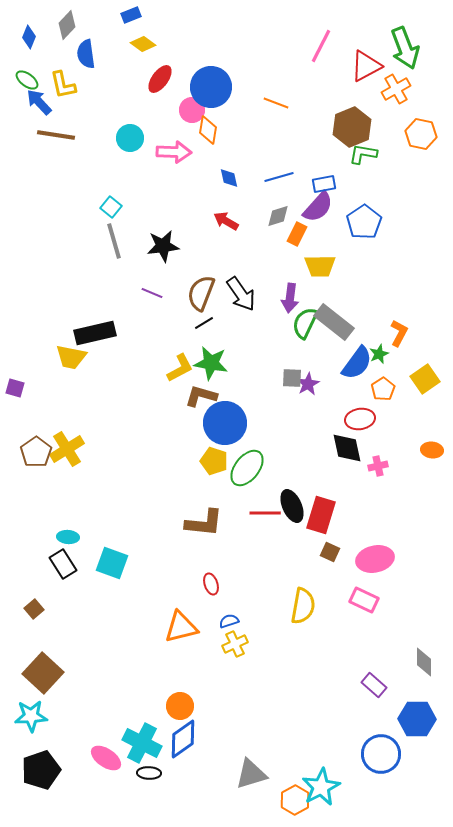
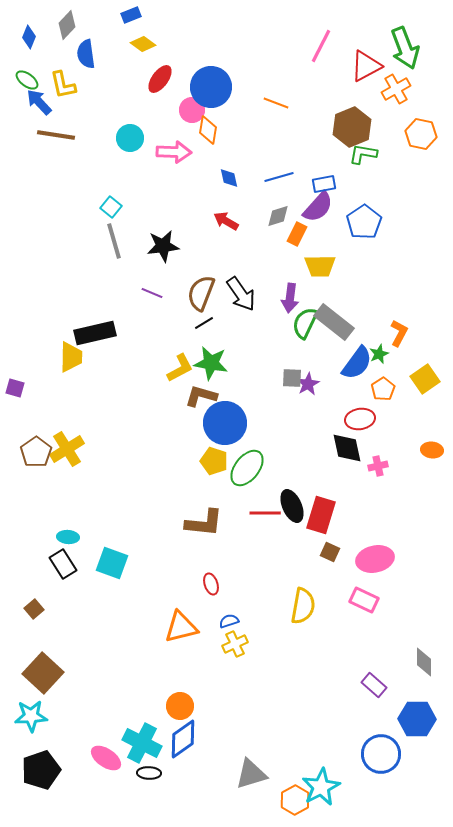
yellow trapezoid at (71, 357): rotated 100 degrees counterclockwise
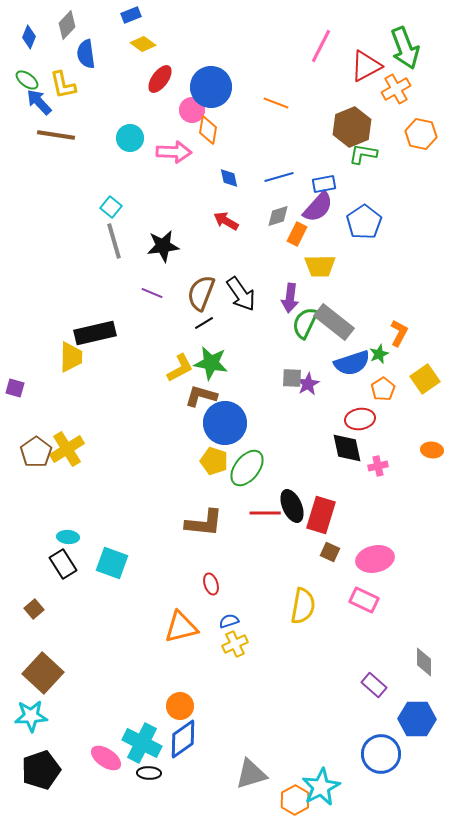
blue semicircle at (357, 363): moved 5 px left; rotated 36 degrees clockwise
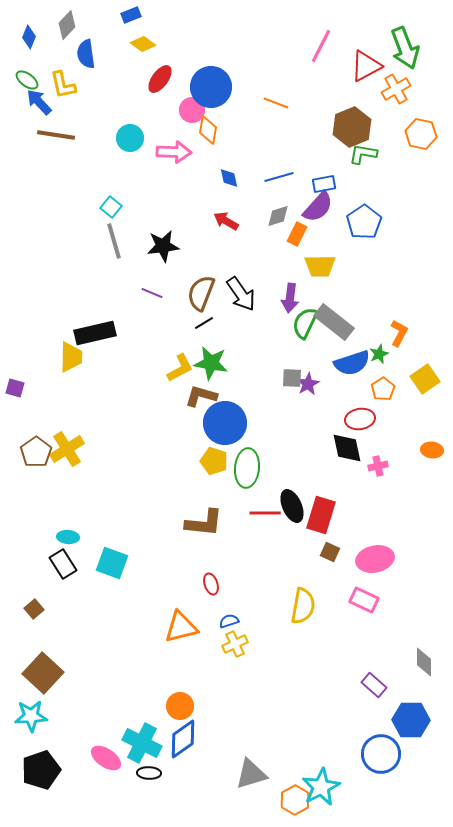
green ellipse at (247, 468): rotated 33 degrees counterclockwise
blue hexagon at (417, 719): moved 6 px left, 1 px down
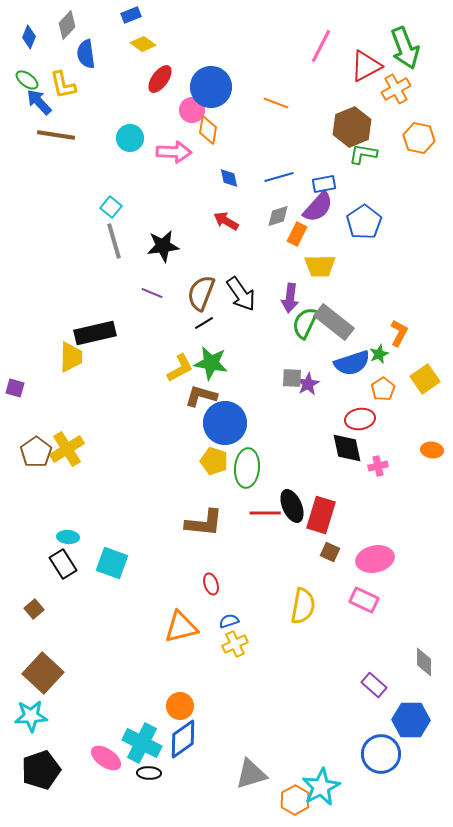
orange hexagon at (421, 134): moved 2 px left, 4 px down
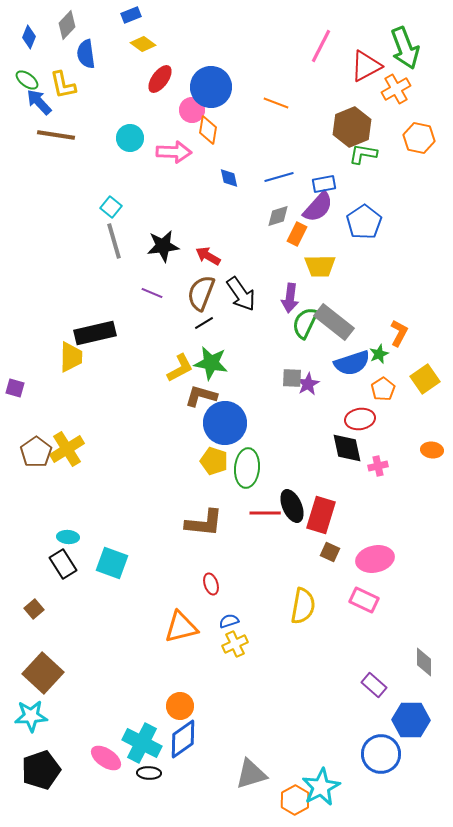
red arrow at (226, 221): moved 18 px left, 35 px down
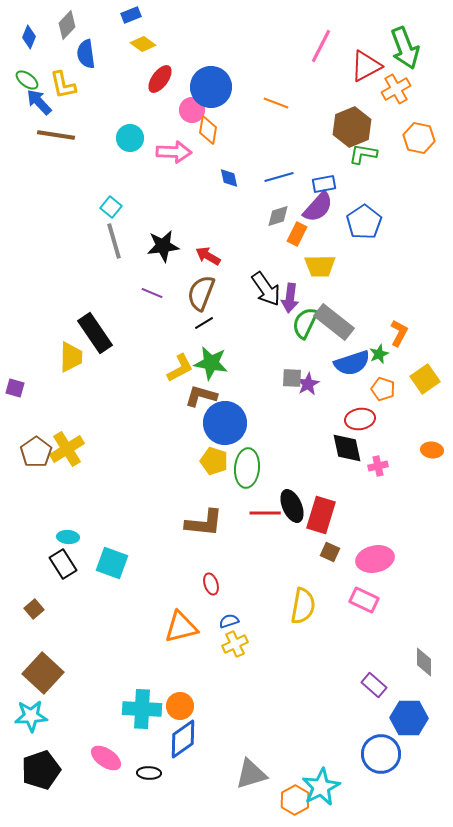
black arrow at (241, 294): moved 25 px right, 5 px up
black rectangle at (95, 333): rotated 69 degrees clockwise
orange pentagon at (383, 389): rotated 20 degrees counterclockwise
blue hexagon at (411, 720): moved 2 px left, 2 px up
cyan cross at (142, 743): moved 34 px up; rotated 24 degrees counterclockwise
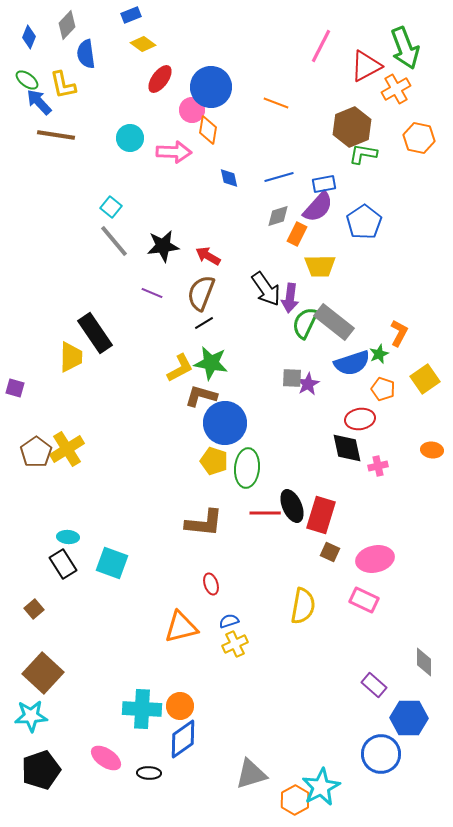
gray line at (114, 241): rotated 24 degrees counterclockwise
